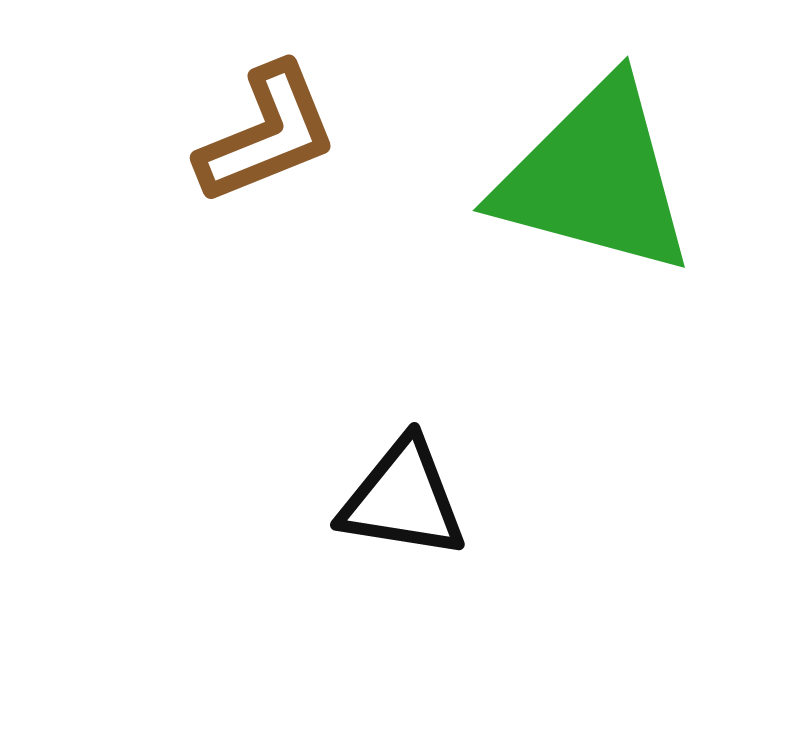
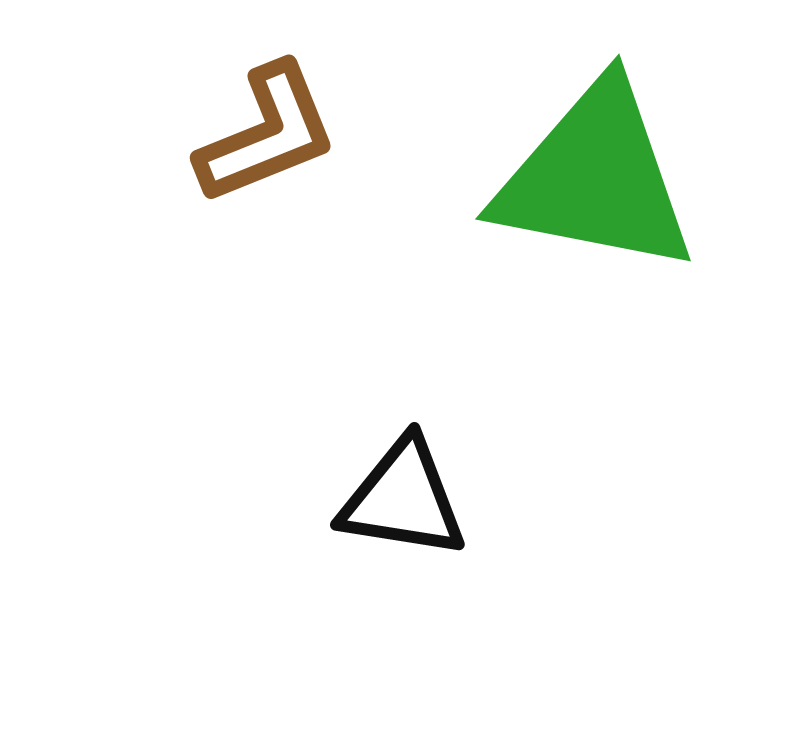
green triangle: rotated 4 degrees counterclockwise
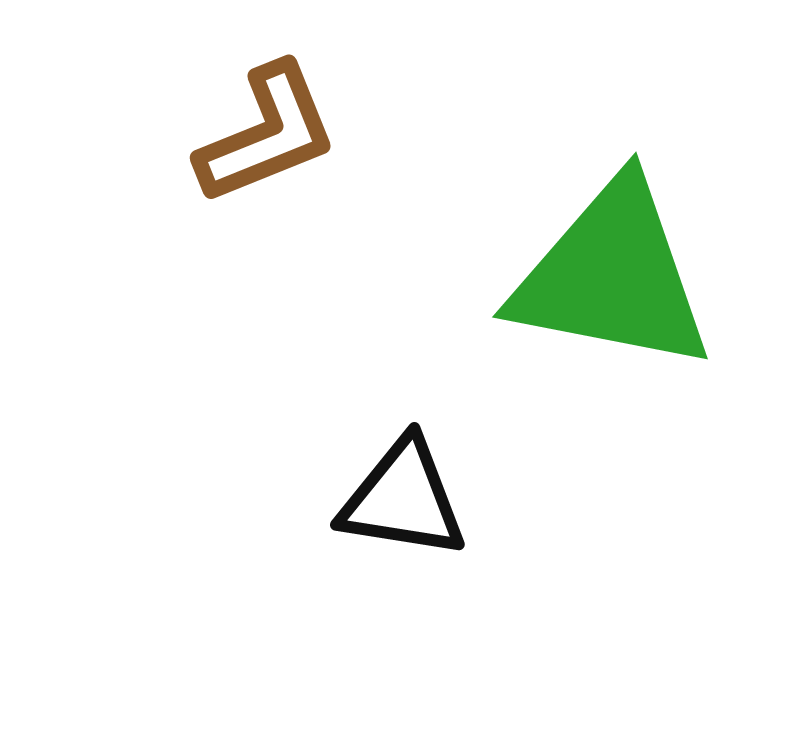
green triangle: moved 17 px right, 98 px down
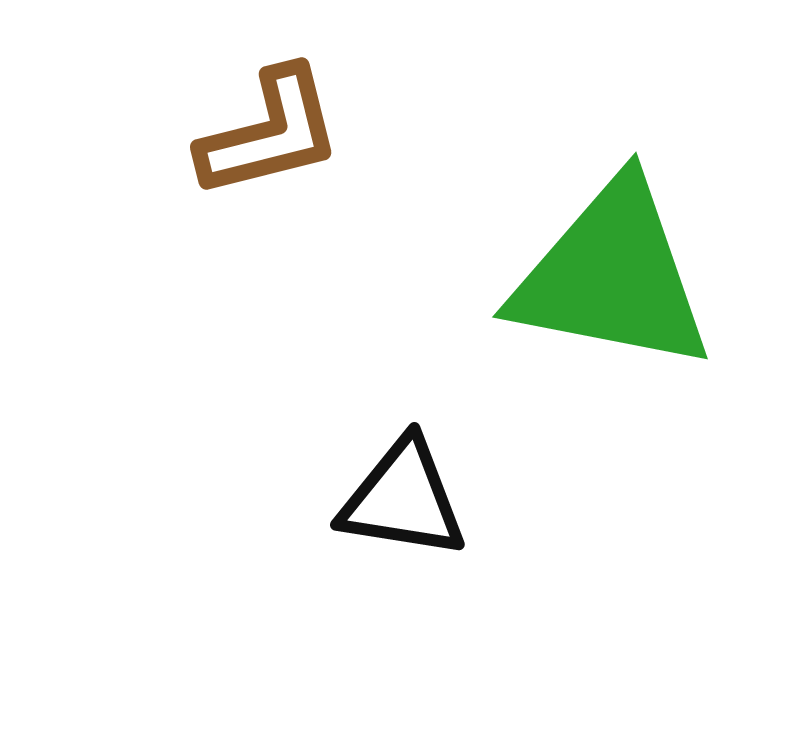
brown L-shape: moved 3 px right, 1 px up; rotated 8 degrees clockwise
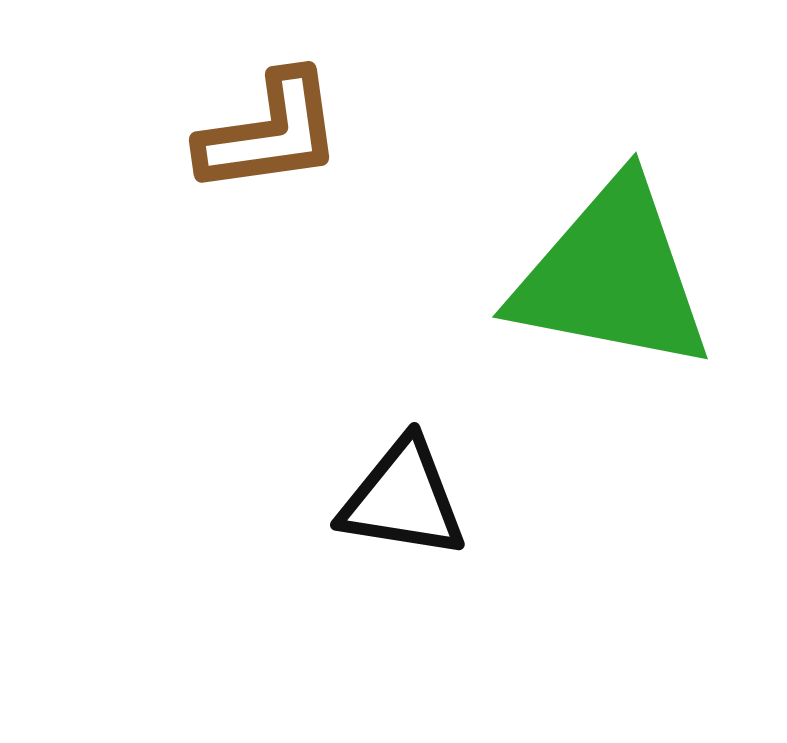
brown L-shape: rotated 6 degrees clockwise
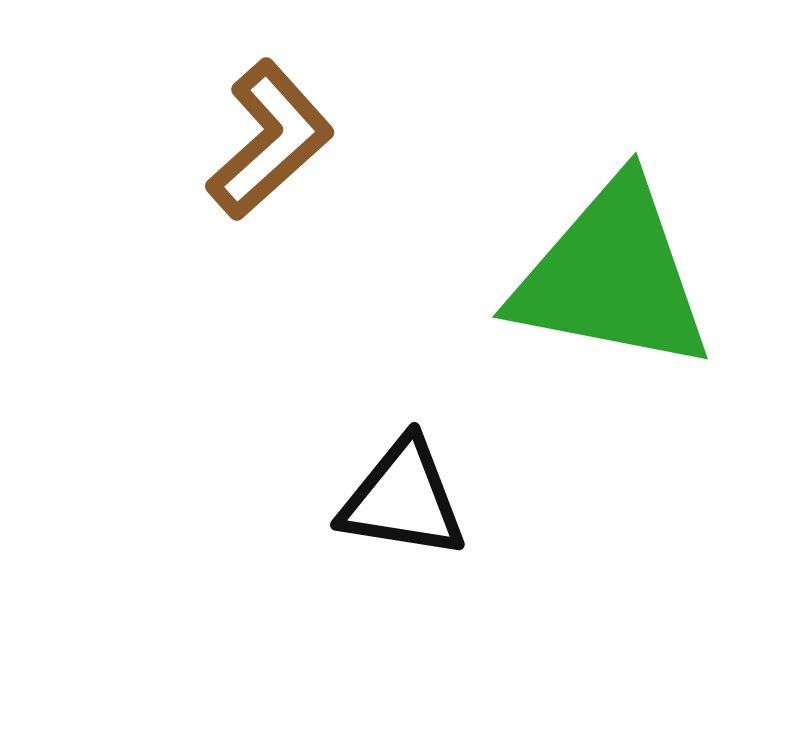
brown L-shape: moved 7 px down; rotated 34 degrees counterclockwise
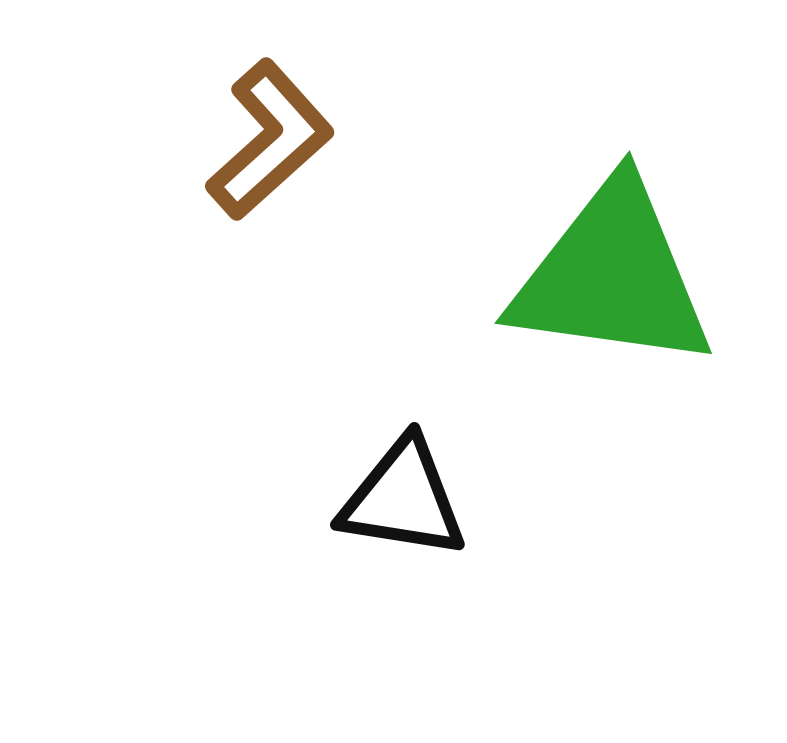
green triangle: rotated 3 degrees counterclockwise
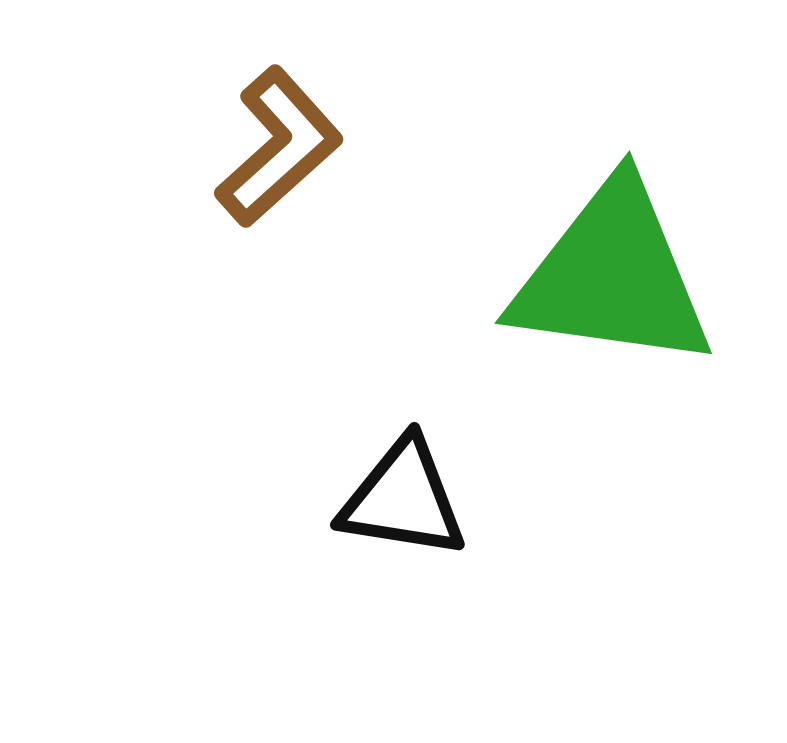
brown L-shape: moved 9 px right, 7 px down
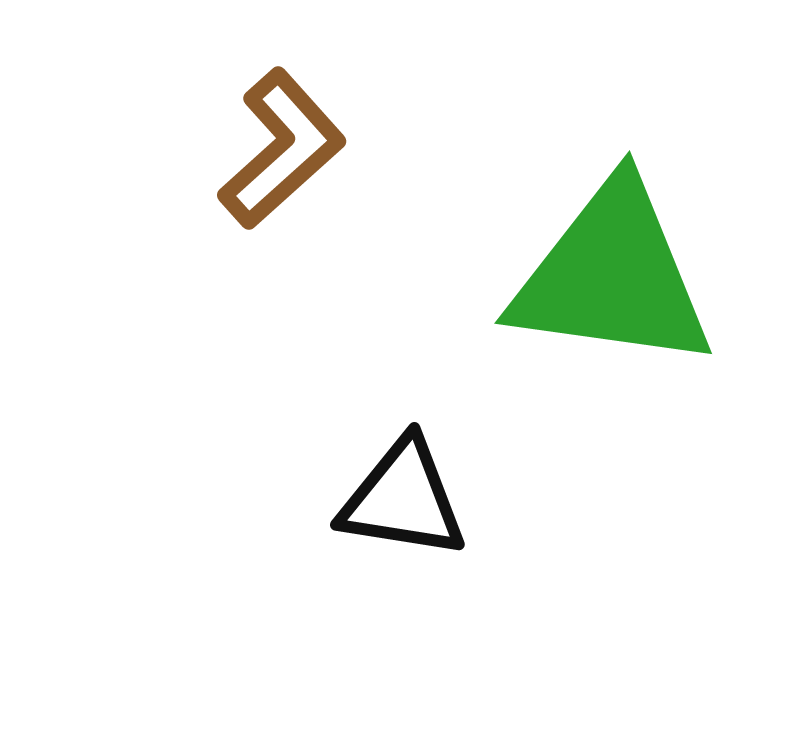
brown L-shape: moved 3 px right, 2 px down
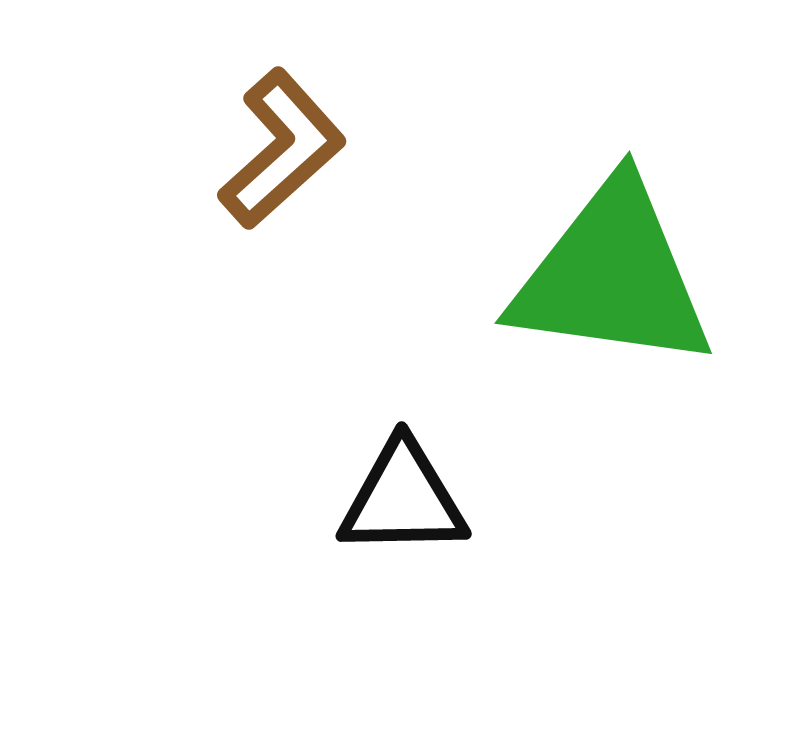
black triangle: rotated 10 degrees counterclockwise
